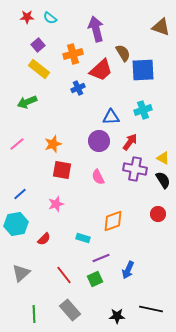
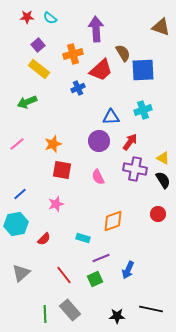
purple arrow: rotated 10 degrees clockwise
green line: moved 11 px right
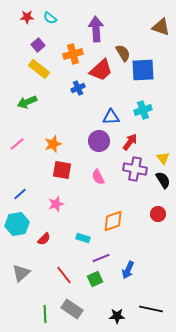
yellow triangle: rotated 24 degrees clockwise
cyan hexagon: moved 1 px right
gray rectangle: moved 2 px right, 1 px up; rotated 15 degrees counterclockwise
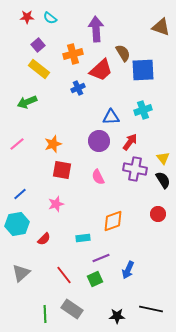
cyan rectangle: rotated 24 degrees counterclockwise
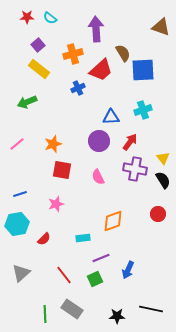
blue line: rotated 24 degrees clockwise
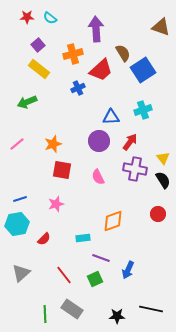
blue square: rotated 30 degrees counterclockwise
blue line: moved 5 px down
purple line: rotated 42 degrees clockwise
